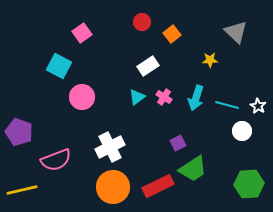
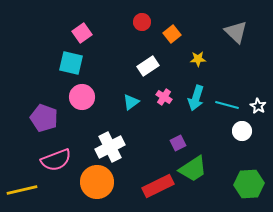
yellow star: moved 12 px left, 1 px up
cyan square: moved 12 px right, 3 px up; rotated 15 degrees counterclockwise
cyan triangle: moved 6 px left, 5 px down
purple pentagon: moved 25 px right, 14 px up
orange circle: moved 16 px left, 5 px up
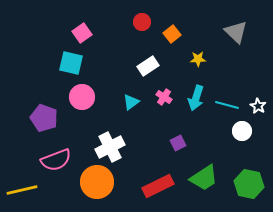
green trapezoid: moved 11 px right, 9 px down
green hexagon: rotated 16 degrees clockwise
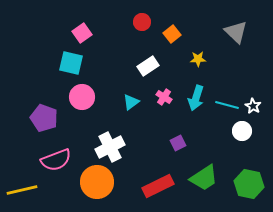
white star: moved 5 px left
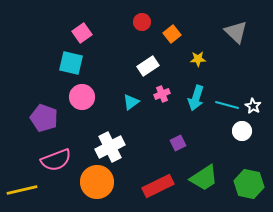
pink cross: moved 2 px left, 3 px up; rotated 35 degrees clockwise
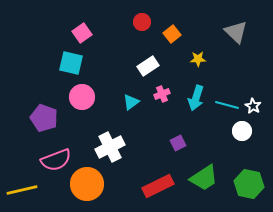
orange circle: moved 10 px left, 2 px down
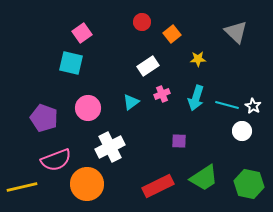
pink circle: moved 6 px right, 11 px down
purple square: moved 1 px right, 2 px up; rotated 28 degrees clockwise
yellow line: moved 3 px up
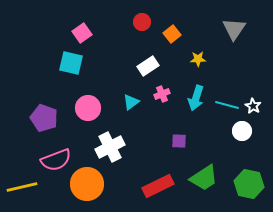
gray triangle: moved 2 px left, 3 px up; rotated 20 degrees clockwise
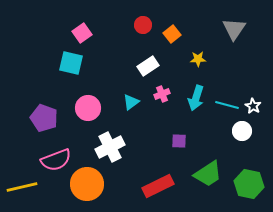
red circle: moved 1 px right, 3 px down
green trapezoid: moved 4 px right, 4 px up
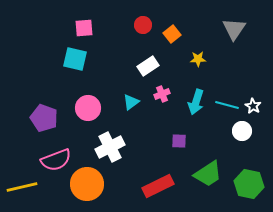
pink square: moved 2 px right, 5 px up; rotated 30 degrees clockwise
cyan square: moved 4 px right, 4 px up
cyan arrow: moved 4 px down
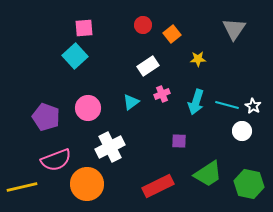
cyan square: moved 3 px up; rotated 35 degrees clockwise
purple pentagon: moved 2 px right, 1 px up
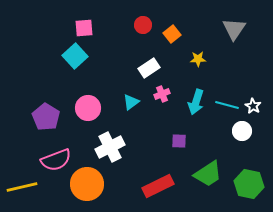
white rectangle: moved 1 px right, 2 px down
purple pentagon: rotated 12 degrees clockwise
